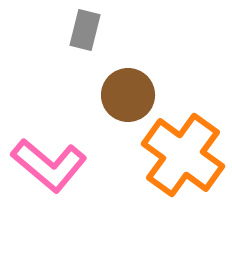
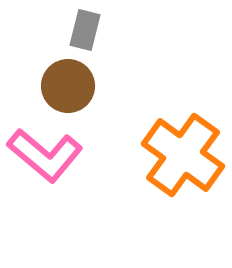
brown circle: moved 60 px left, 9 px up
pink L-shape: moved 4 px left, 10 px up
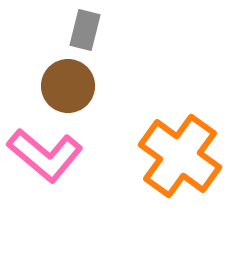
orange cross: moved 3 px left, 1 px down
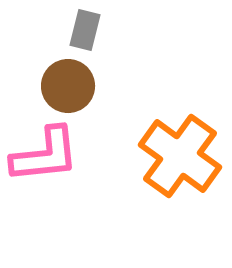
pink L-shape: rotated 46 degrees counterclockwise
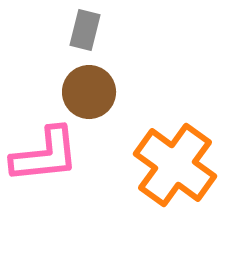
brown circle: moved 21 px right, 6 px down
orange cross: moved 5 px left, 9 px down
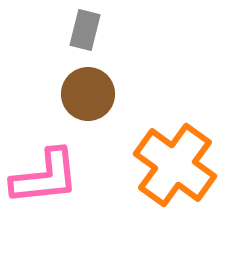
brown circle: moved 1 px left, 2 px down
pink L-shape: moved 22 px down
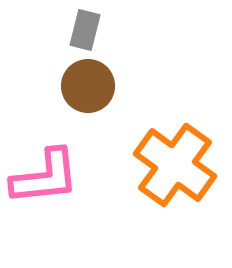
brown circle: moved 8 px up
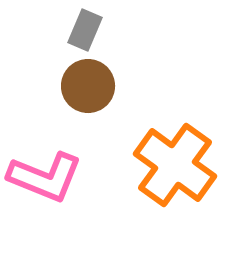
gray rectangle: rotated 9 degrees clockwise
pink L-shape: rotated 28 degrees clockwise
